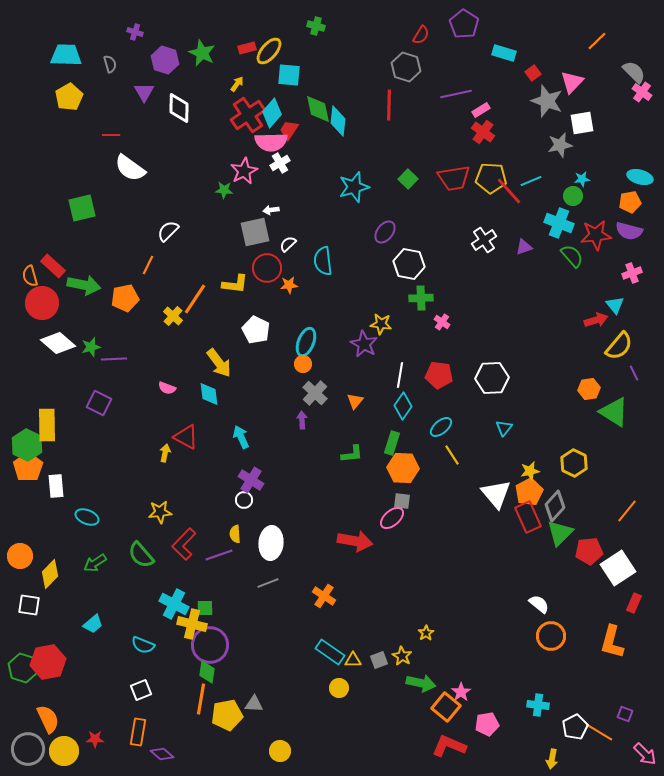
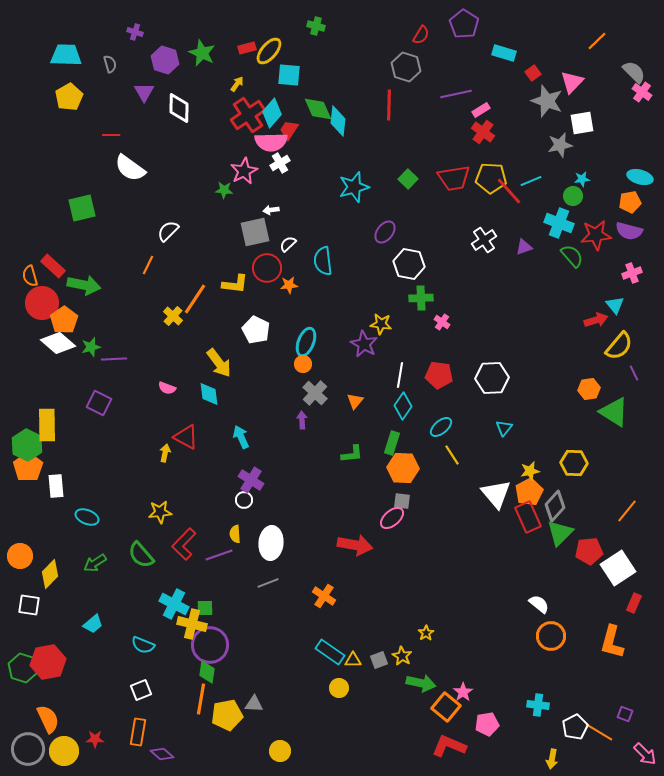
green diamond at (318, 109): rotated 12 degrees counterclockwise
orange pentagon at (125, 298): moved 61 px left, 22 px down; rotated 24 degrees counterclockwise
yellow hexagon at (574, 463): rotated 24 degrees counterclockwise
red arrow at (355, 541): moved 4 px down
pink star at (461, 692): moved 2 px right
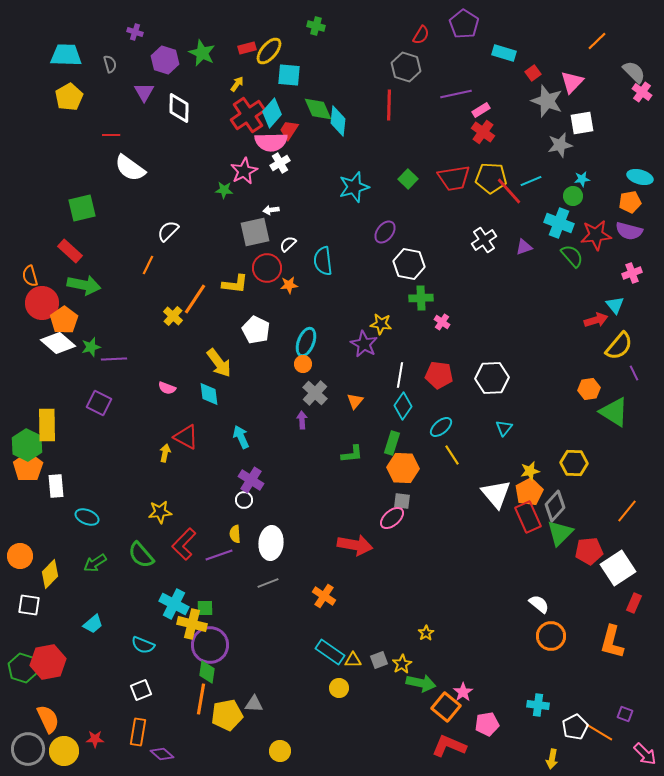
red rectangle at (53, 266): moved 17 px right, 15 px up
yellow star at (402, 656): moved 8 px down; rotated 12 degrees clockwise
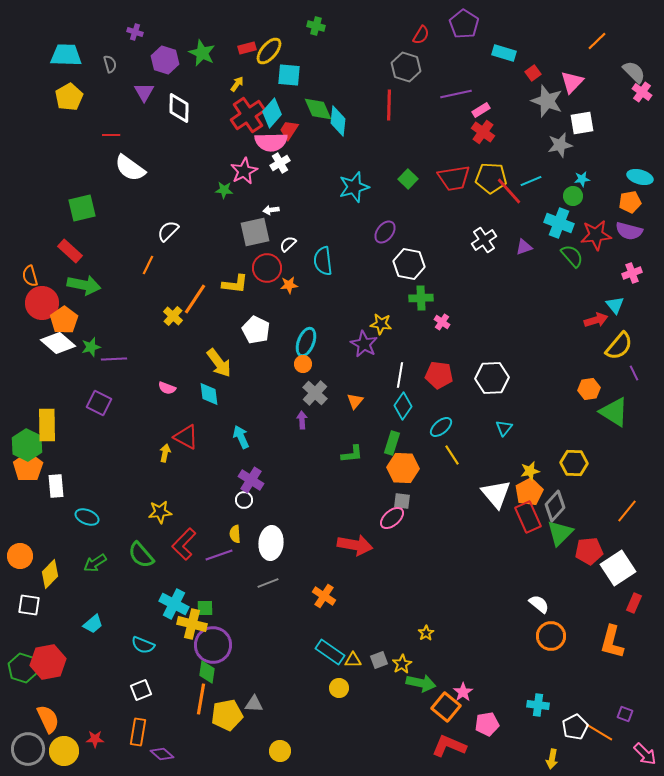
purple circle at (210, 645): moved 3 px right
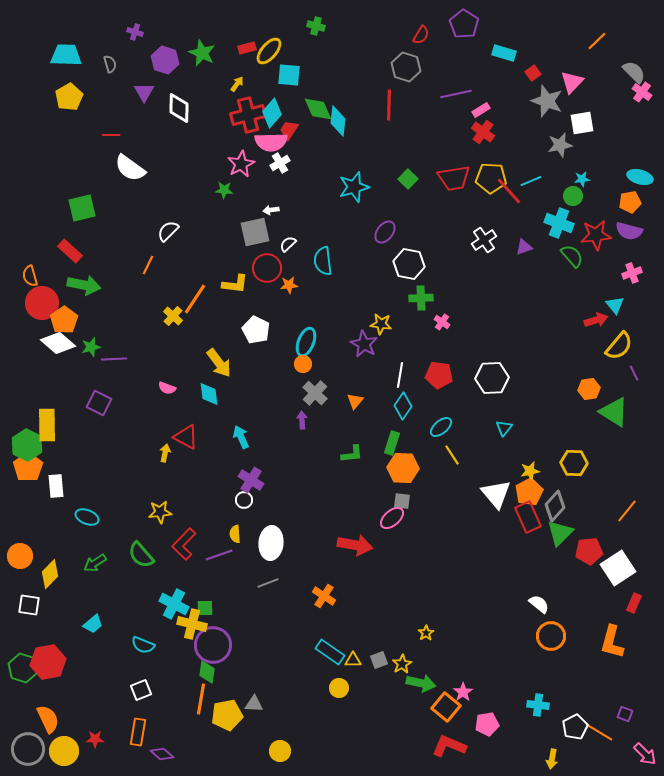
red cross at (248, 115): rotated 20 degrees clockwise
pink star at (244, 171): moved 3 px left, 7 px up
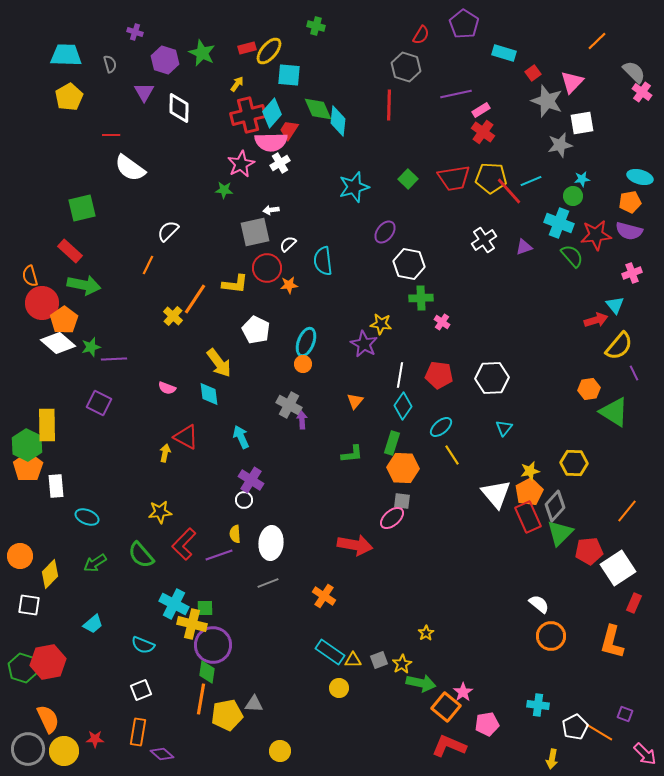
gray cross at (315, 393): moved 26 px left, 12 px down; rotated 15 degrees counterclockwise
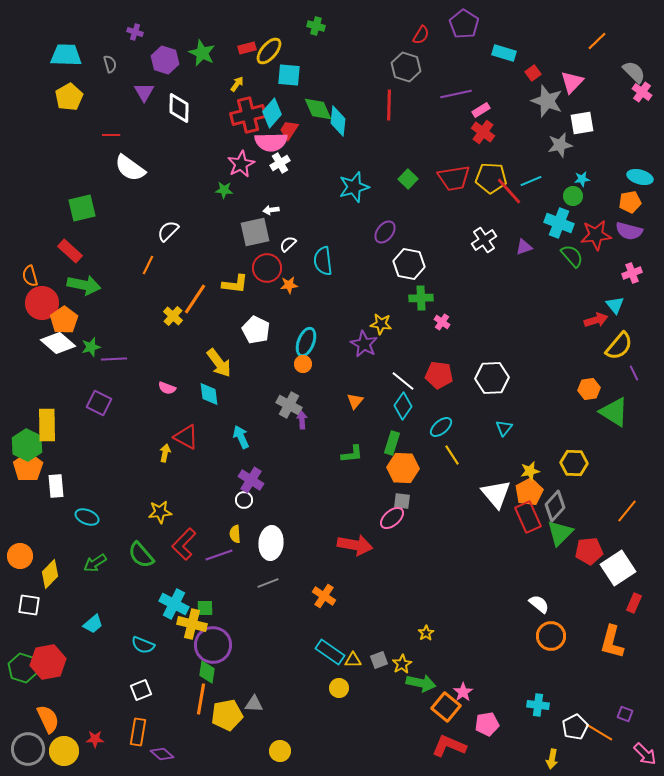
white line at (400, 375): moved 3 px right, 6 px down; rotated 60 degrees counterclockwise
